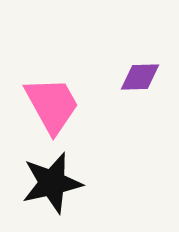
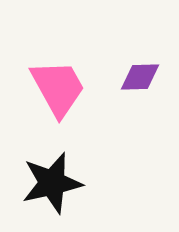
pink trapezoid: moved 6 px right, 17 px up
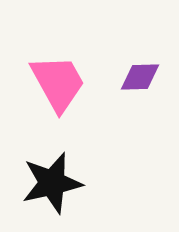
pink trapezoid: moved 5 px up
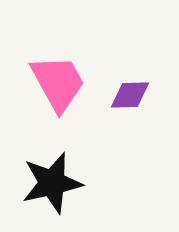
purple diamond: moved 10 px left, 18 px down
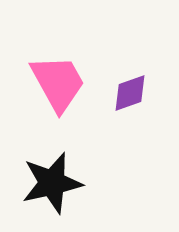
purple diamond: moved 2 px up; rotated 18 degrees counterclockwise
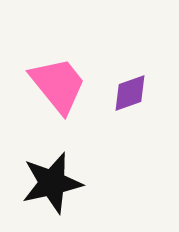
pink trapezoid: moved 2 px down; rotated 10 degrees counterclockwise
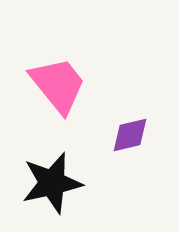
purple diamond: moved 42 px down; rotated 6 degrees clockwise
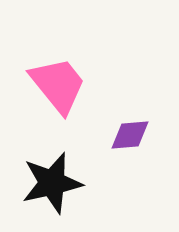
purple diamond: rotated 9 degrees clockwise
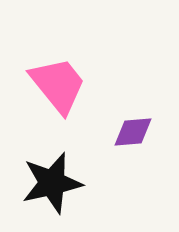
purple diamond: moved 3 px right, 3 px up
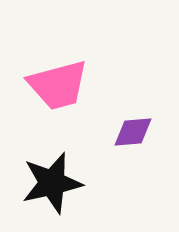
pink trapezoid: rotated 114 degrees clockwise
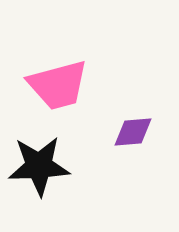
black star: moved 13 px left, 17 px up; rotated 10 degrees clockwise
